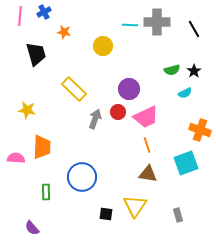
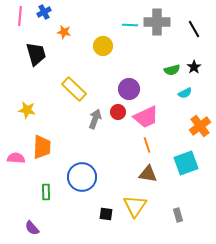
black star: moved 4 px up
orange cross: moved 4 px up; rotated 35 degrees clockwise
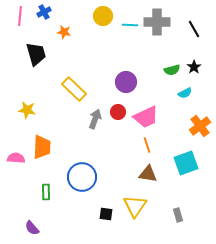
yellow circle: moved 30 px up
purple circle: moved 3 px left, 7 px up
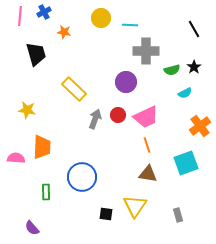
yellow circle: moved 2 px left, 2 px down
gray cross: moved 11 px left, 29 px down
red circle: moved 3 px down
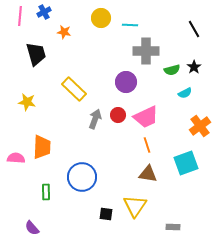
yellow star: moved 8 px up
gray rectangle: moved 5 px left, 12 px down; rotated 72 degrees counterclockwise
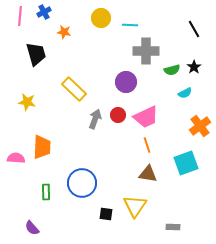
blue circle: moved 6 px down
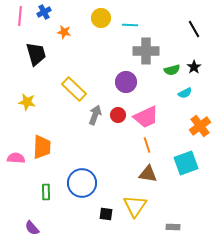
gray arrow: moved 4 px up
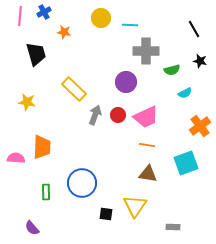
black star: moved 6 px right, 6 px up; rotated 24 degrees counterclockwise
orange line: rotated 63 degrees counterclockwise
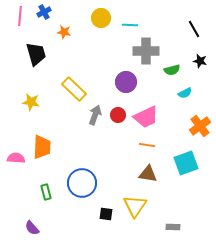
yellow star: moved 4 px right
green rectangle: rotated 14 degrees counterclockwise
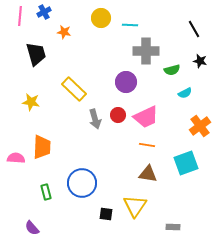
gray arrow: moved 4 px down; rotated 144 degrees clockwise
